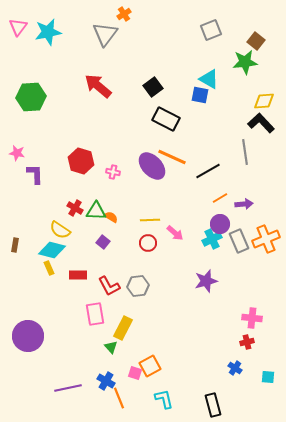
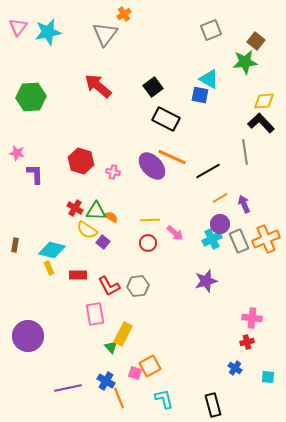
purple arrow at (244, 204): rotated 108 degrees counterclockwise
yellow semicircle at (60, 230): moved 27 px right
yellow rectangle at (123, 328): moved 6 px down
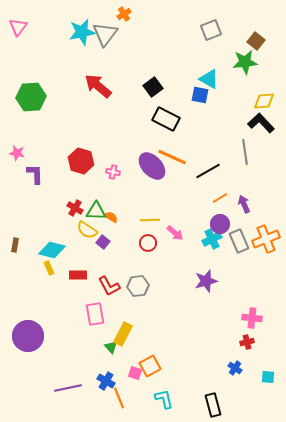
cyan star at (48, 32): moved 34 px right
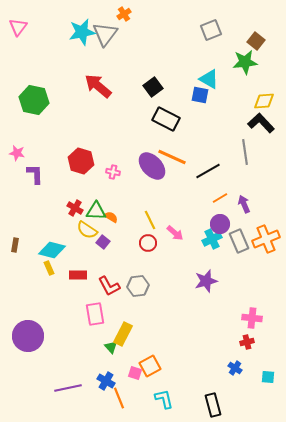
green hexagon at (31, 97): moved 3 px right, 3 px down; rotated 16 degrees clockwise
yellow line at (150, 220): rotated 66 degrees clockwise
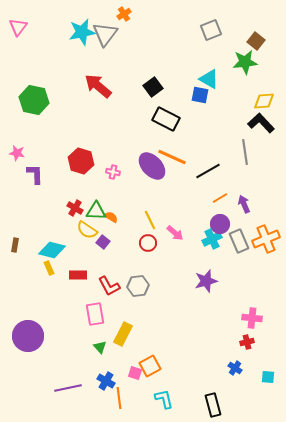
green triangle at (111, 347): moved 11 px left
orange line at (119, 398): rotated 15 degrees clockwise
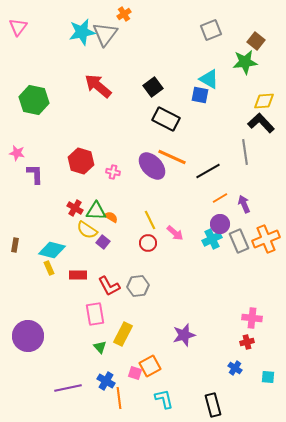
purple star at (206, 281): moved 22 px left, 54 px down
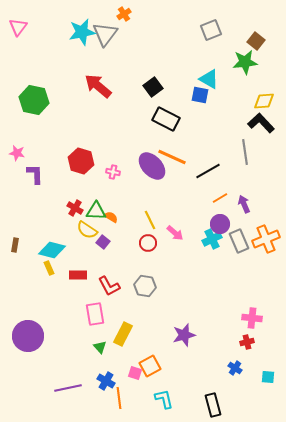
gray hexagon at (138, 286): moved 7 px right; rotated 15 degrees clockwise
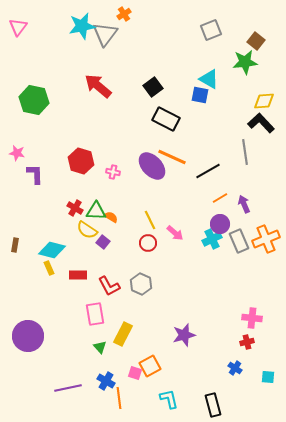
cyan star at (82, 32): moved 6 px up
gray hexagon at (145, 286): moved 4 px left, 2 px up; rotated 15 degrees clockwise
cyan L-shape at (164, 399): moved 5 px right
